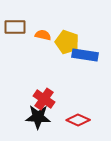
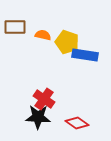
red diamond: moved 1 px left, 3 px down; rotated 10 degrees clockwise
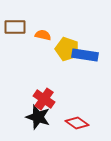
yellow pentagon: moved 7 px down
black star: rotated 15 degrees clockwise
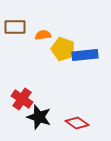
orange semicircle: rotated 21 degrees counterclockwise
yellow pentagon: moved 4 px left
blue rectangle: rotated 15 degrees counterclockwise
red cross: moved 22 px left
black star: moved 1 px right
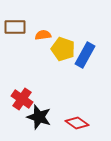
blue rectangle: rotated 55 degrees counterclockwise
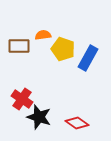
brown rectangle: moved 4 px right, 19 px down
blue rectangle: moved 3 px right, 3 px down
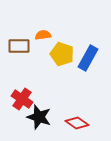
yellow pentagon: moved 1 px left, 5 px down
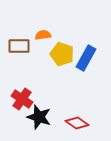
blue rectangle: moved 2 px left
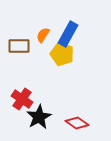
orange semicircle: rotated 49 degrees counterclockwise
blue rectangle: moved 18 px left, 24 px up
black star: rotated 25 degrees clockwise
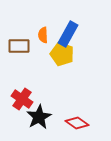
orange semicircle: rotated 35 degrees counterclockwise
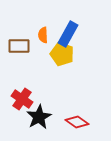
red diamond: moved 1 px up
